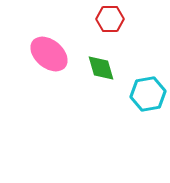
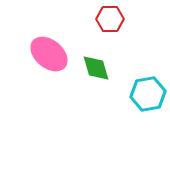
green diamond: moved 5 px left
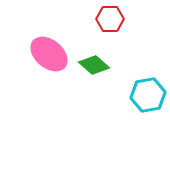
green diamond: moved 2 px left, 3 px up; rotated 32 degrees counterclockwise
cyan hexagon: moved 1 px down
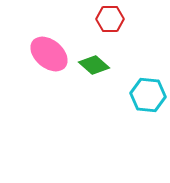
cyan hexagon: rotated 16 degrees clockwise
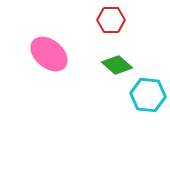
red hexagon: moved 1 px right, 1 px down
green diamond: moved 23 px right
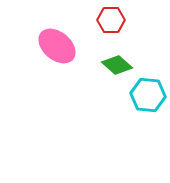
pink ellipse: moved 8 px right, 8 px up
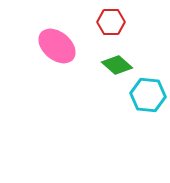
red hexagon: moved 2 px down
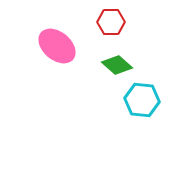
cyan hexagon: moved 6 px left, 5 px down
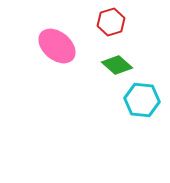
red hexagon: rotated 16 degrees counterclockwise
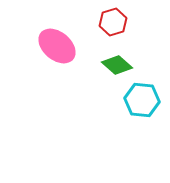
red hexagon: moved 2 px right
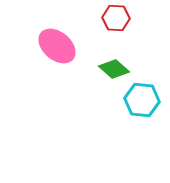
red hexagon: moved 3 px right, 4 px up; rotated 20 degrees clockwise
green diamond: moved 3 px left, 4 px down
